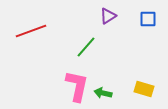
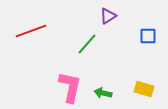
blue square: moved 17 px down
green line: moved 1 px right, 3 px up
pink L-shape: moved 7 px left, 1 px down
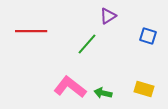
red line: rotated 20 degrees clockwise
blue square: rotated 18 degrees clockwise
pink L-shape: rotated 64 degrees counterclockwise
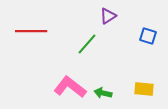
yellow rectangle: rotated 12 degrees counterclockwise
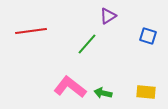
red line: rotated 8 degrees counterclockwise
yellow rectangle: moved 2 px right, 3 px down
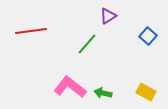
blue square: rotated 24 degrees clockwise
yellow rectangle: rotated 24 degrees clockwise
